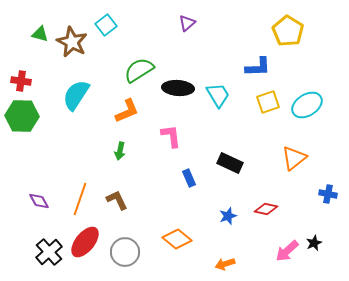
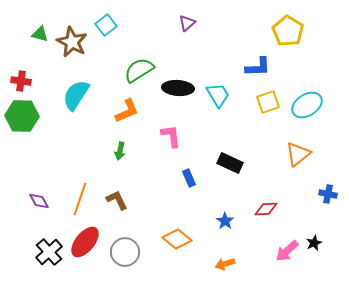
orange triangle: moved 4 px right, 4 px up
red diamond: rotated 15 degrees counterclockwise
blue star: moved 3 px left, 5 px down; rotated 18 degrees counterclockwise
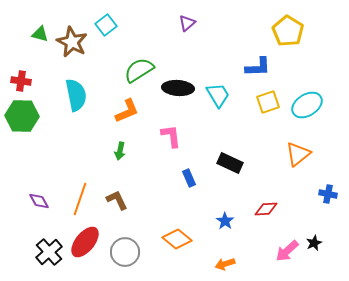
cyan semicircle: rotated 136 degrees clockwise
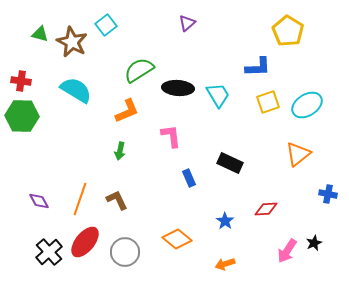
cyan semicircle: moved 5 px up; rotated 48 degrees counterclockwise
pink arrow: rotated 15 degrees counterclockwise
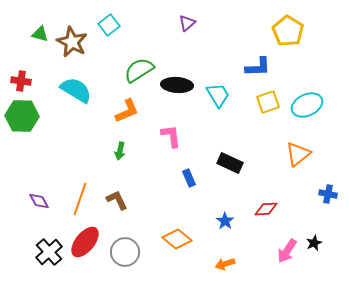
cyan square: moved 3 px right
black ellipse: moved 1 px left, 3 px up
cyan ellipse: rotated 8 degrees clockwise
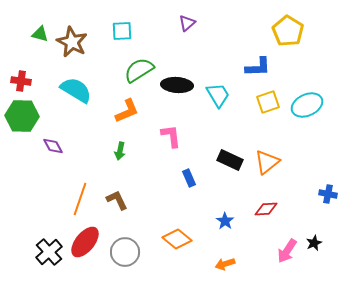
cyan square: moved 13 px right, 6 px down; rotated 35 degrees clockwise
orange triangle: moved 31 px left, 8 px down
black rectangle: moved 3 px up
purple diamond: moved 14 px right, 55 px up
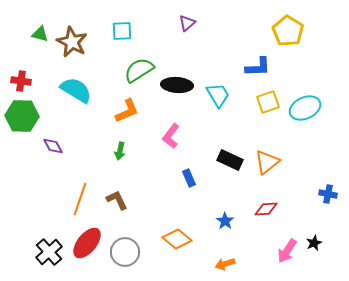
cyan ellipse: moved 2 px left, 3 px down
pink L-shape: rotated 135 degrees counterclockwise
red ellipse: moved 2 px right, 1 px down
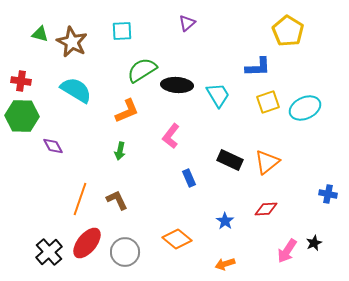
green semicircle: moved 3 px right
